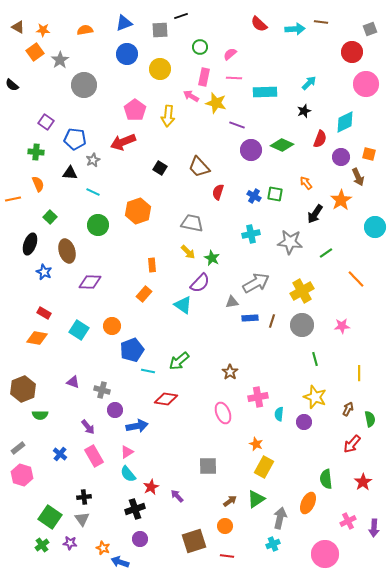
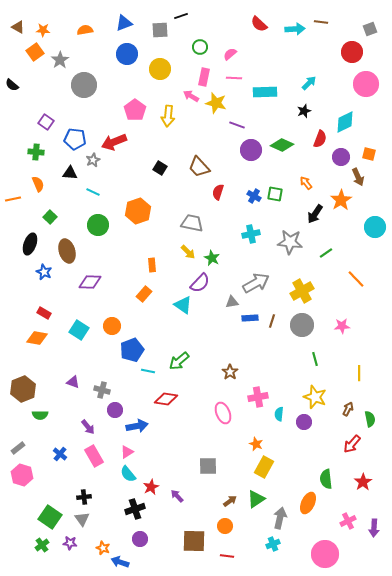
red arrow at (123, 142): moved 9 px left
brown square at (194, 541): rotated 20 degrees clockwise
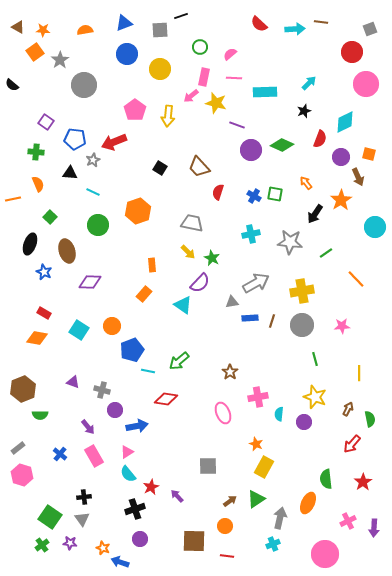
pink arrow at (191, 96): rotated 70 degrees counterclockwise
yellow cross at (302, 291): rotated 20 degrees clockwise
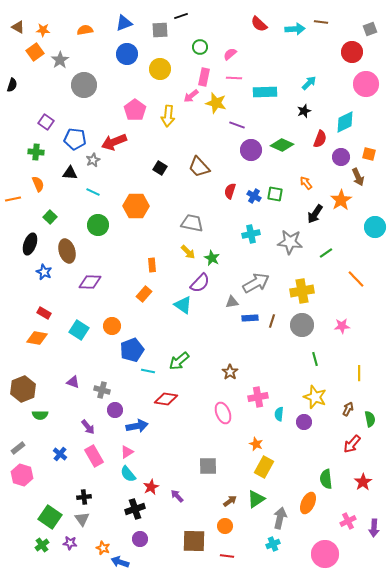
black semicircle at (12, 85): rotated 112 degrees counterclockwise
red semicircle at (218, 192): moved 12 px right, 1 px up
orange hexagon at (138, 211): moved 2 px left, 5 px up; rotated 20 degrees clockwise
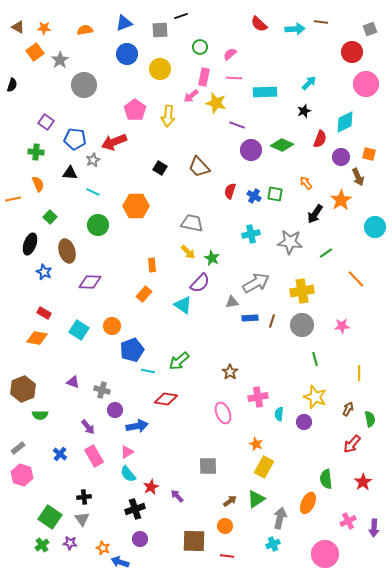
orange star at (43, 30): moved 1 px right, 2 px up
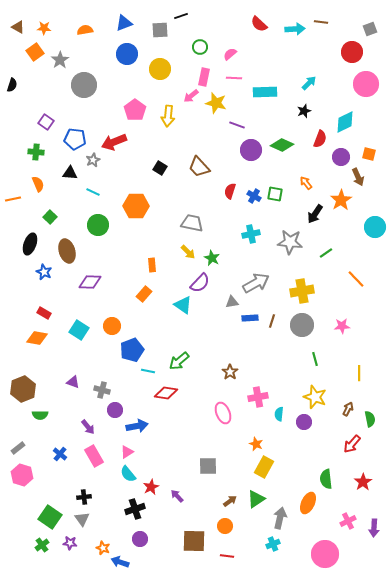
red diamond at (166, 399): moved 6 px up
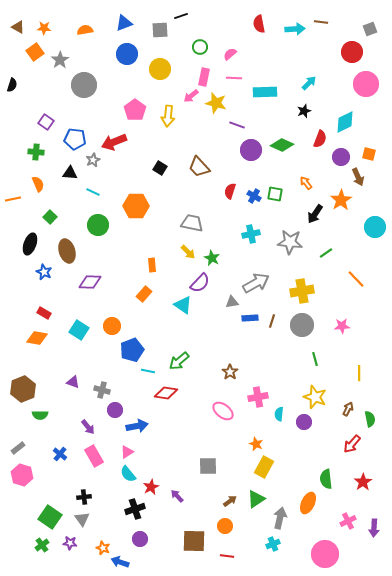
red semicircle at (259, 24): rotated 36 degrees clockwise
pink ellipse at (223, 413): moved 2 px up; rotated 30 degrees counterclockwise
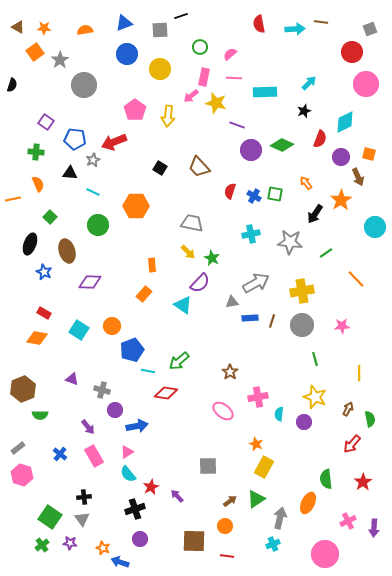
purple triangle at (73, 382): moved 1 px left, 3 px up
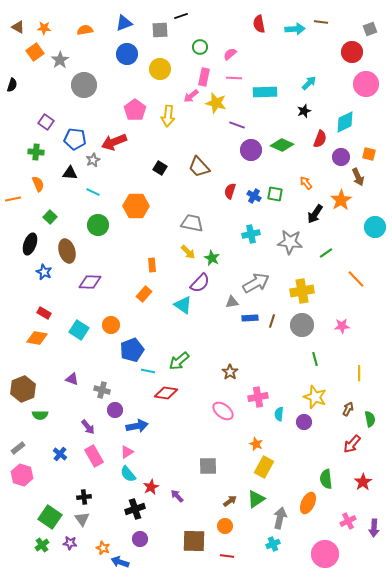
orange circle at (112, 326): moved 1 px left, 1 px up
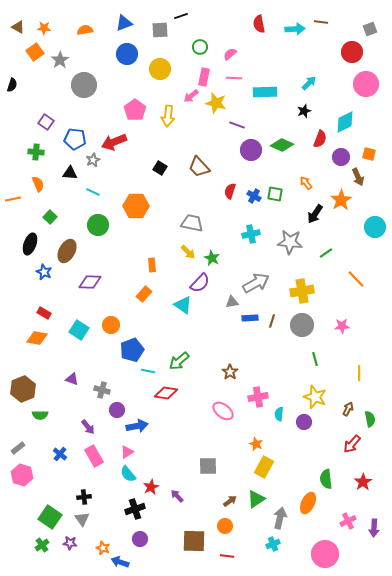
brown ellipse at (67, 251): rotated 45 degrees clockwise
purple circle at (115, 410): moved 2 px right
